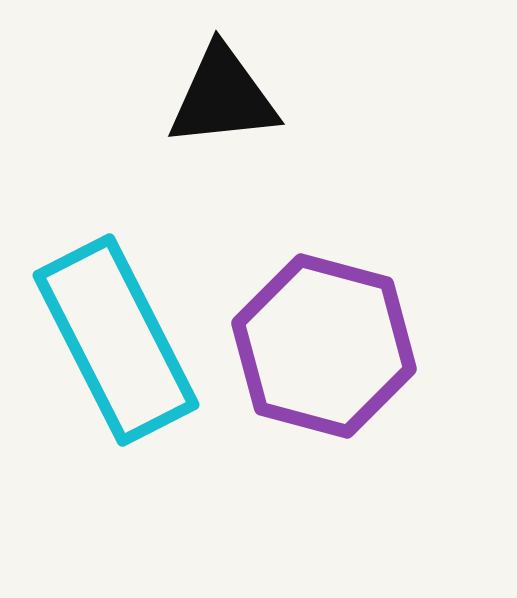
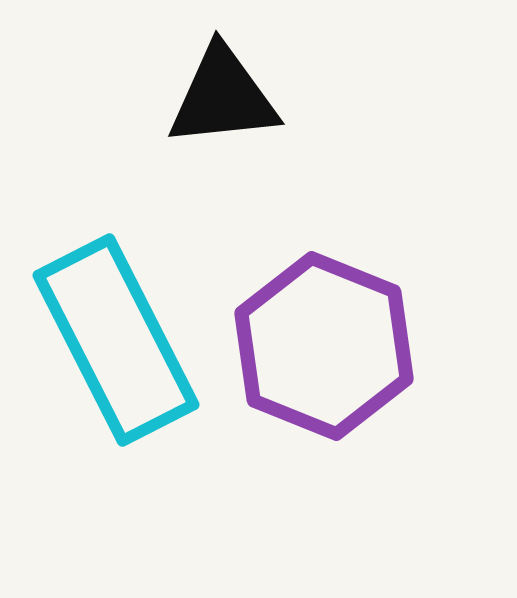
purple hexagon: rotated 7 degrees clockwise
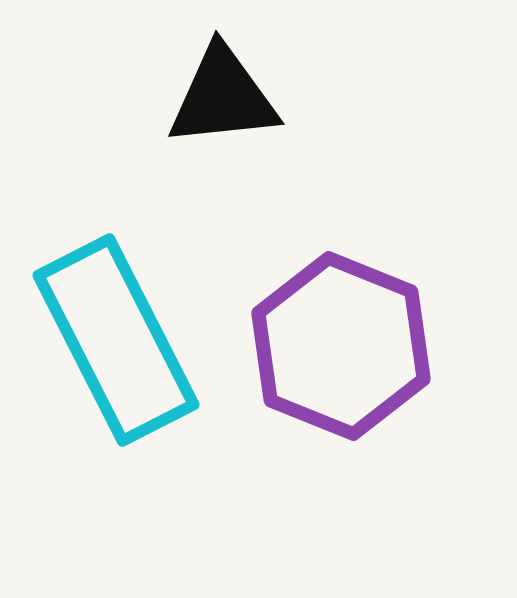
purple hexagon: moved 17 px right
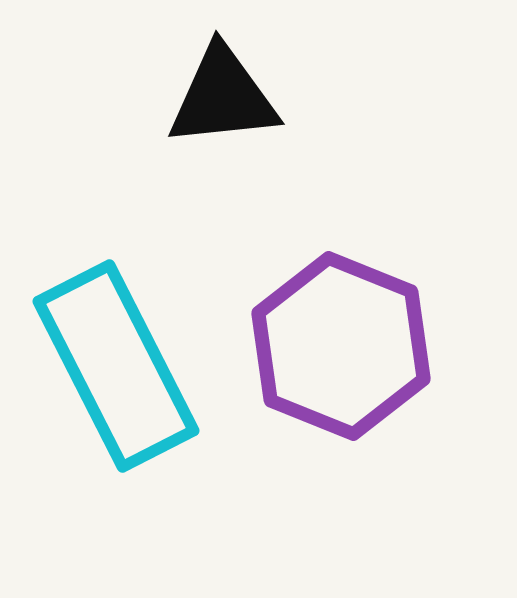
cyan rectangle: moved 26 px down
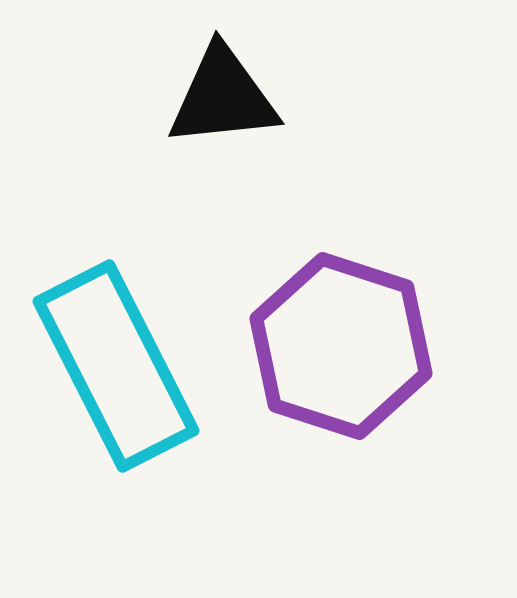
purple hexagon: rotated 4 degrees counterclockwise
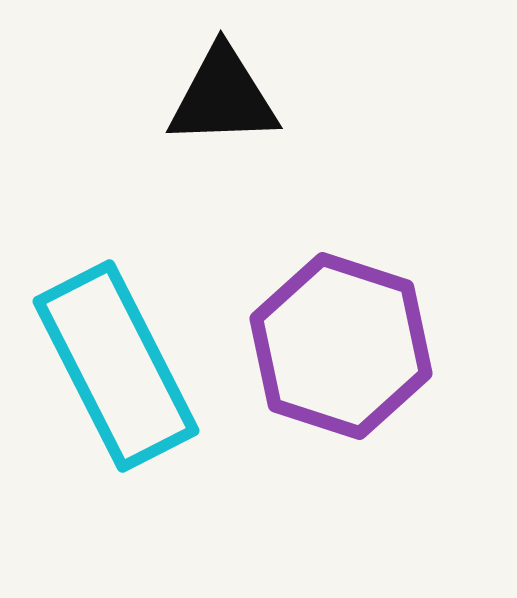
black triangle: rotated 4 degrees clockwise
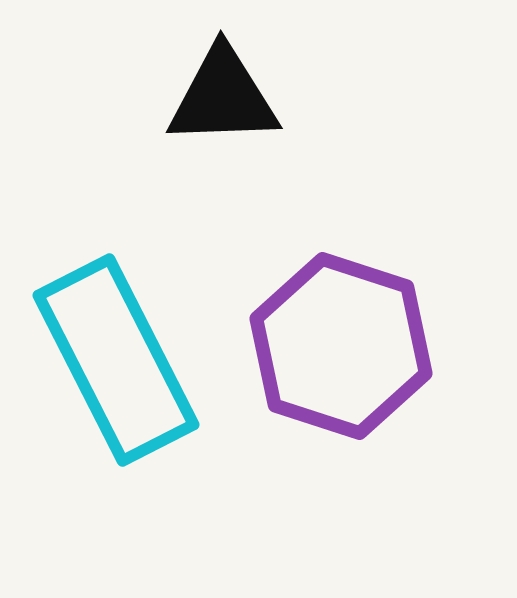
cyan rectangle: moved 6 px up
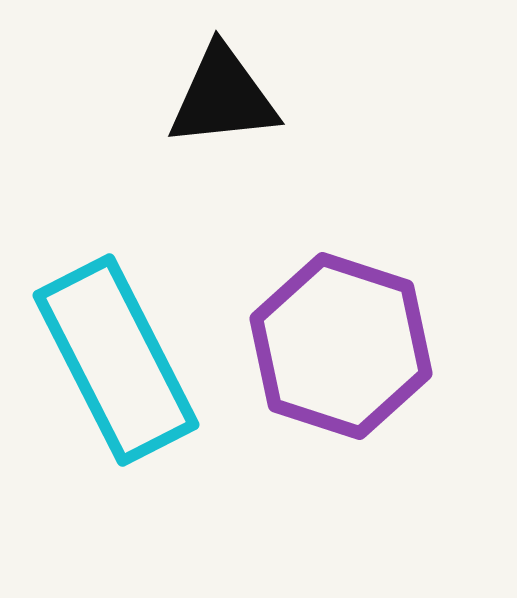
black triangle: rotated 4 degrees counterclockwise
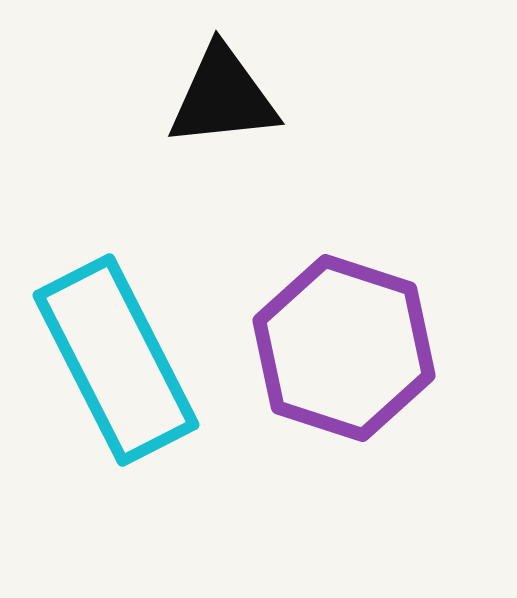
purple hexagon: moved 3 px right, 2 px down
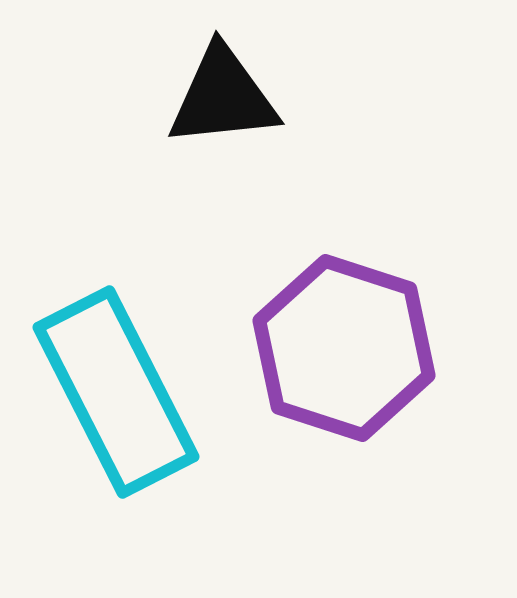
cyan rectangle: moved 32 px down
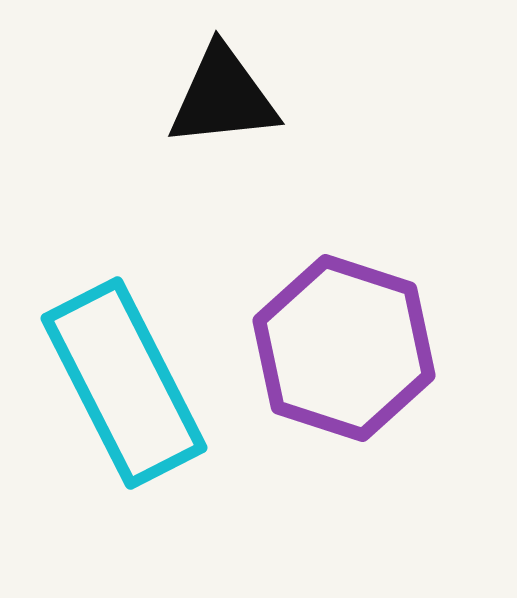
cyan rectangle: moved 8 px right, 9 px up
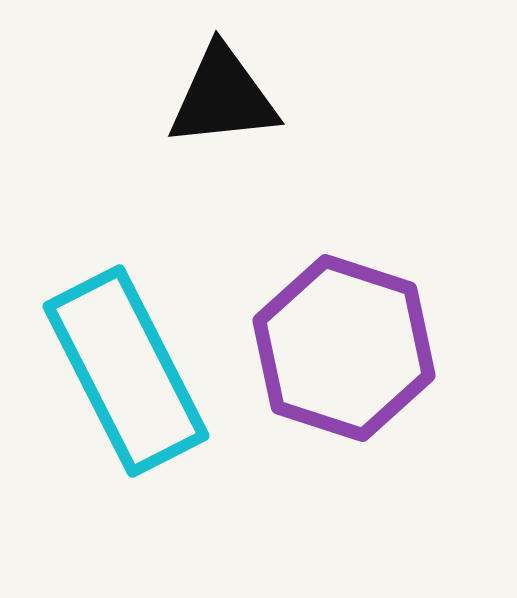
cyan rectangle: moved 2 px right, 12 px up
